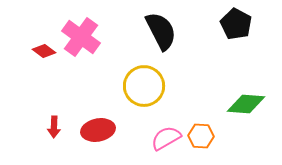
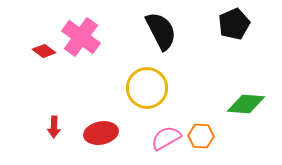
black pentagon: moved 2 px left; rotated 20 degrees clockwise
yellow circle: moved 3 px right, 2 px down
red ellipse: moved 3 px right, 3 px down
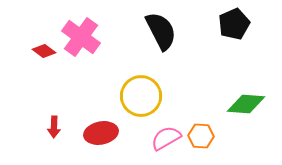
yellow circle: moved 6 px left, 8 px down
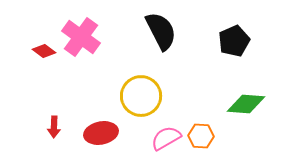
black pentagon: moved 17 px down
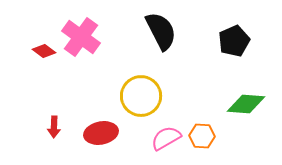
orange hexagon: moved 1 px right
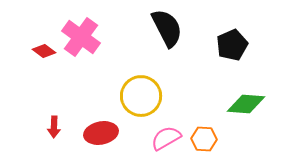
black semicircle: moved 6 px right, 3 px up
black pentagon: moved 2 px left, 4 px down
orange hexagon: moved 2 px right, 3 px down
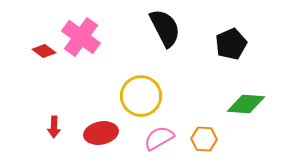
black semicircle: moved 2 px left
black pentagon: moved 1 px left, 1 px up
pink semicircle: moved 7 px left
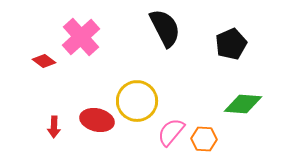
pink cross: rotated 12 degrees clockwise
red diamond: moved 10 px down
yellow circle: moved 4 px left, 5 px down
green diamond: moved 3 px left
red ellipse: moved 4 px left, 13 px up; rotated 24 degrees clockwise
pink semicircle: moved 12 px right, 6 px up; rotated 20 degrees counterclockwise
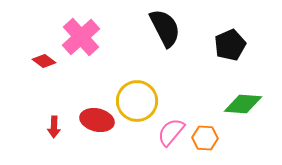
black pentagon: moved 1 px left, 1 px down
orange hexagon: moved 1 px right, 1 px up
